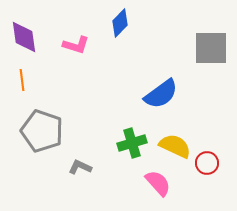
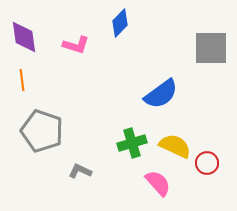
gray L-shape: moved 4 px down
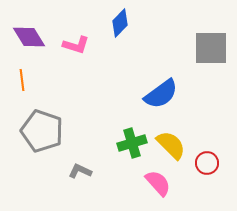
purple diamond: moved 5 px right; rotated 24 degrees counterclockwise
yellow semicircle: moved 4 px left, 1 px up; rotated 20 degrees clockwise
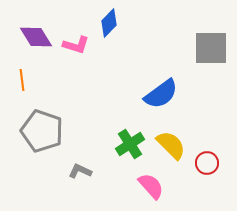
blue diamond: moved 11 px left
purple diamond: moved 7 px right
green cross: moved 2 px left, 1 px down; rotated 16 degrees counterclockwise
pink semicircle: moved 7 px left, 3 px down
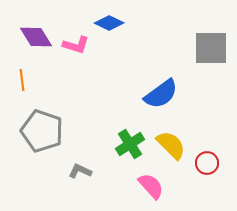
blue diamond: rotated 72 degrees clockwise
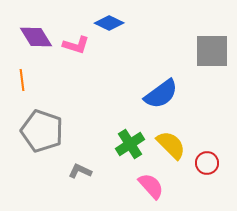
gray square: moved 1 px right, 3 px down
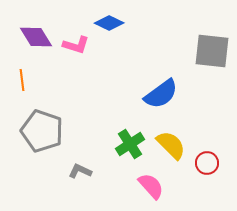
gray square: rotated 6 degrees clockwise
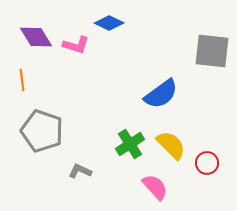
pink semicircle: moved 4 px right, 1 px down
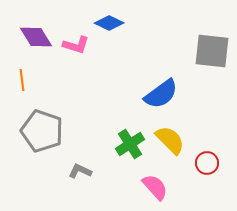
yellow semicircle: moved 1 px left, 5 px up
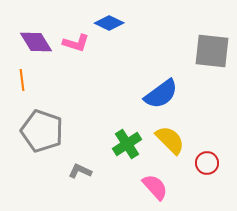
purple diamond: moved 5 px down
pink L-shape: moved 2 px up
green cross: moved 3 px left
